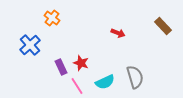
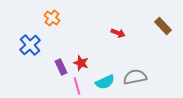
gray semicircle: rotated 85 degrees counterclockwise
pink line: rotated 18 degrees clockwise
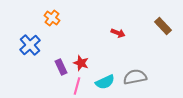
pink line: rotated 30 degrees clockwise
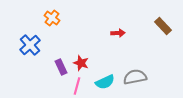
red arrow: rotated 24 degrees counterclockwise
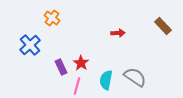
red star: rotated 14 degrees clockwise
gray semicircle: rotated 45 degrees clockwise
cyan semicircle: moved 1 px right, 2 px up; rotated 126 degrees clockwise
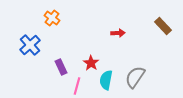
red star: moved 10 px right
gray semicircle: rotated 90 degrees counterclockwise
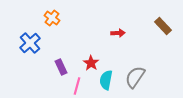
blue cross: moved 2 px up
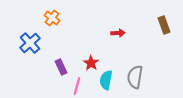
brown rectangle: moved 1 px right, 1 px up; rotated 24 degrees clockwise
gray semicircle: rotated 25 degrees counterclockwise
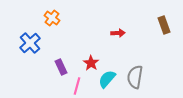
cyan semicircle: moved 1 px right, 1 px up; rotated 30 degrees clockwise
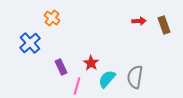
red arrow: moved 21 px right, 12 px up
